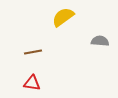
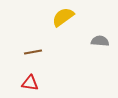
red triangle: moved 2 px left
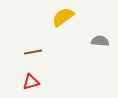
red triangle: moved 1 px right, 1 px up; rotated 24 degrees counterclockwise
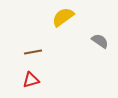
gray semicircle: rotated 30 degrees clockwise
red triangle: moved 2 px up
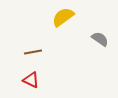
gray semicircle: moved 2 px up
red triangle: rotated 42 degrees clockwise
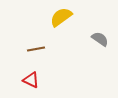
yellow semicircle: moved 2 px left
brown line: moved 3 px right, 3 px up
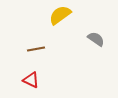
yellow semicircle: moved 1 px left, 2 px up
gray semicircle: moved 4 px left
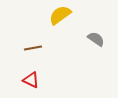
brown line: moved 3 px left, 1 px up
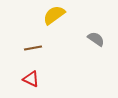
yellow semicircle: moved 6 px left
red triangle: moved 1 px up
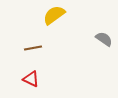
gray semicircle: moved 8 px right
